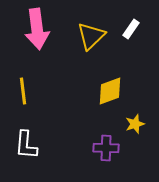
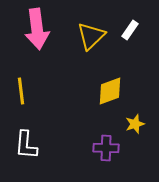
white rectangle: moved 1 px left, 1 px down
yellow line: moved 2 px left
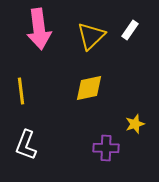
pink arrow: moved 2 px right
yellow diamond: moved 21 px left, 3 px up; rotated 8 degrees clockwise
white L-shape: rotated 16 degrees clockwise
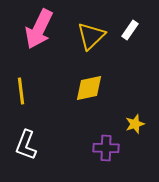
pink arrow: rotated 33 degrees clockwise
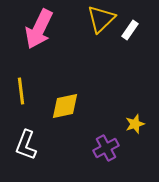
yellow triangle: moved 10 px right, 17 px up
yellow diamond: moved 24 px left, 18 px down
purple cross: rotated 30 degrees counterclockwise
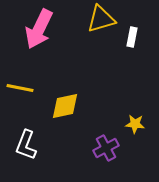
yellow triangle: rotated 28 degrees clockwise
white rectangle: moved 2 px right, 7 px down; rotated 24 degrees counterclockwise
yellow line: moved 1 px left, 3 px up; rotated 72 degrees counterclockwise
yellow star: rotated 24 degrees clockwise
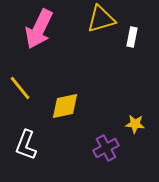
yellow line: rotated 40 degrees clockwise
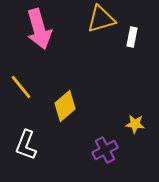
pink arrow: rotated 42 degrees counterclockwise
yellow line: moved 1 px right, 1 px up
yellow diamond: rotated 28 degrees counterclockwise
purple cross: moved 1 px left, 2 px down
